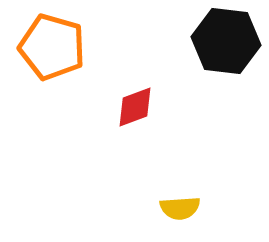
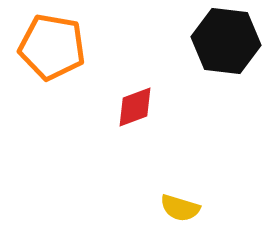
orange pentagon: rotated 6 degrees counterclockwise
yellow semicircle: rotated 21 degrees clockwise
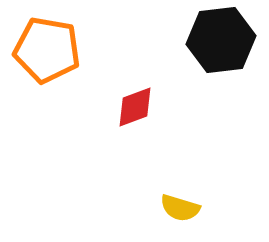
black hexagon: moved 5 px left, 1 px up; rotated 14 degrees counterclockwise
orange pentagon: moved 5 px left, 3 px down
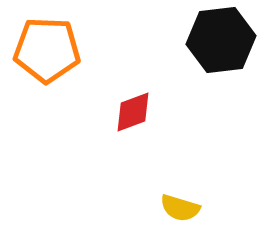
orange pentagon: rotated 8 degrees counterclockwise
red diamond: moved 2 px left, 5 px down
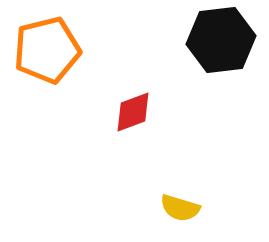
orange pentagon: rotated 16 degrees counterclockwise
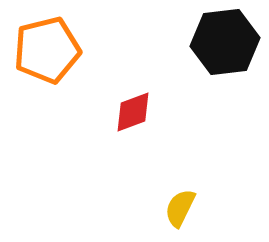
black hexagon: moved 4 px right, 2 px down
yellow semicircle: rotated 99 degrees clockwise
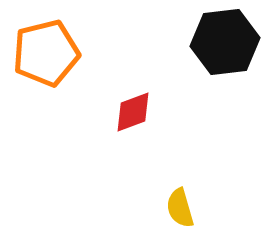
orange pentagon: moved 1 px left, 3 px down
yellow semicircle: rotated 42 degrees counterclockwise
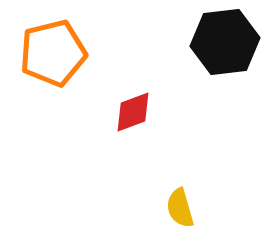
orange pentagon: moved 7 px right
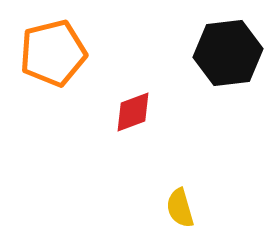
black hexagon: moved 3 px right, 11 px down
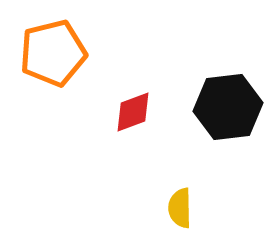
black hexagon: moved 54 px down
yellow semicircle: rotated 15 degrees clockwise
